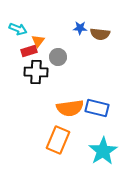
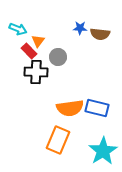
red rectangle: rotated 63 degrees clockwise
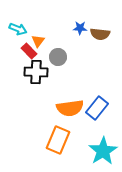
blue rectangle: rotated 65 degrees counterclockwise
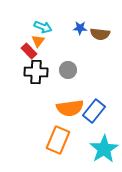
cyan arrow: moved 25 px right, 2 px up
gray circle: moved 10 px right, 13 px down
blue rectangle: moved 3 px left, 3 px down
cyan star: moved 1 px right, 2 px up
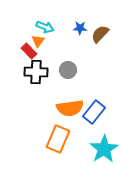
cyan arrow: moved 2 px right
brown semicircle: rotated 126 degrees clockwise
blue rectangle: moved 1 px down
orange rectangle: moved 1 px up
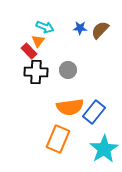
brown semicircle: moved 4 px up
orange semicircle: moved 1 px up
